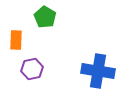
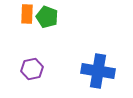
green pentagon: moved 2 px right; rotated 10 degrees counterclockwise
orange rectangle: moved 11 px right, 26 px up
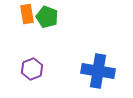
orange rectangle: rotated 12 degrees counterclockwise
purple hexagon: rotated 10 degrees counterclockwise
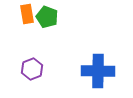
blue cross: rotated 8 degrees counterclockwise
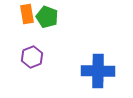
purple hexagon: moved 12 px up
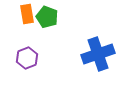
purple hexagon: moved 5 px left, 1 px down
blue cross: moved 17 px up; rotated 20 degrees counterclockwise
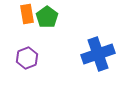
green pentagon: rotated 15 degrees clockwise
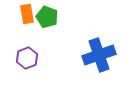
green pentagon: rotated 15 degrees counterclockwise
blue cross: moved 1 px right, 1 px down
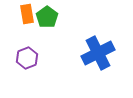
green pentagon: rotated 15 degrees clockwise
blue cross: moved 1 px left, 2 px up; rotated 8 degrees counterclockwise
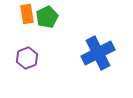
green pentagon: rotated 10 degrees clockwise
